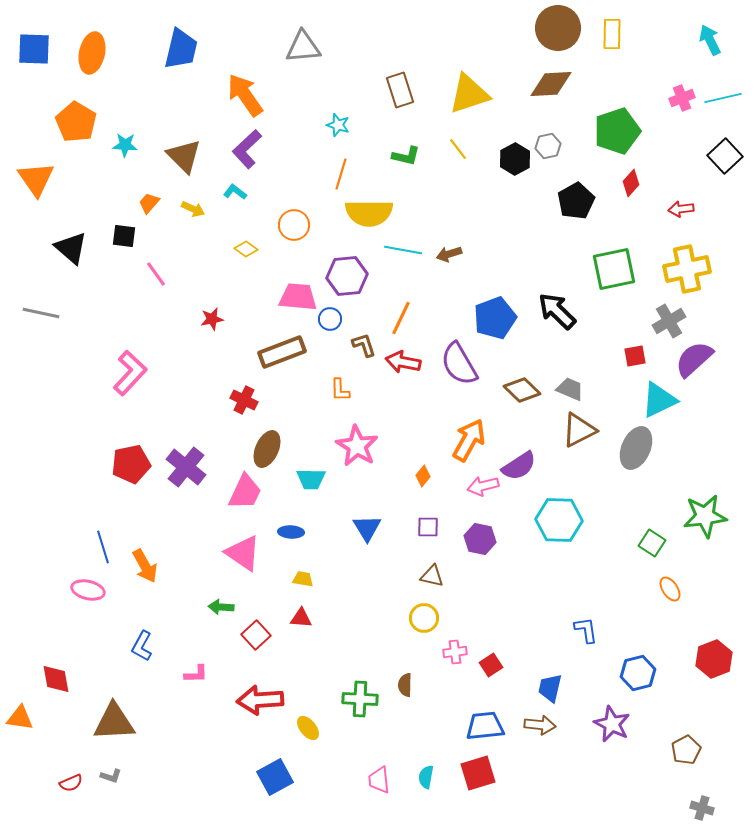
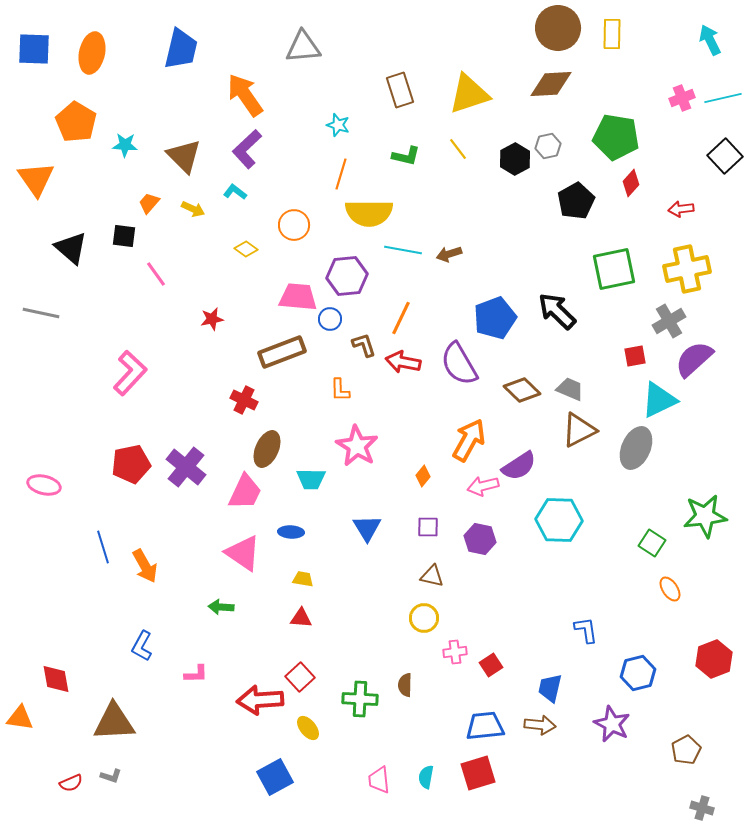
green pentagon at (617, 131): moved 1 px left, 6 px down; rotated 27 degrees clockwise
pink ellipse at (88, 590): moved 44 px left, 105 px up
red square at (256, 635): moved 44 px right, 42 px down
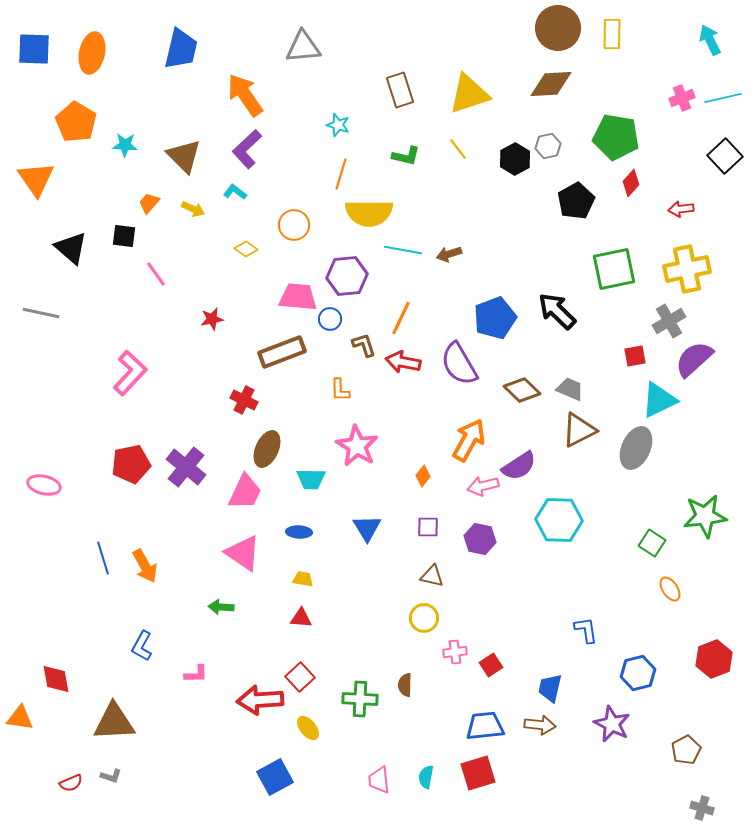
blue ellipse at (291, 532): moved 8 px right
blue line at (103, 547): moved 11 px down
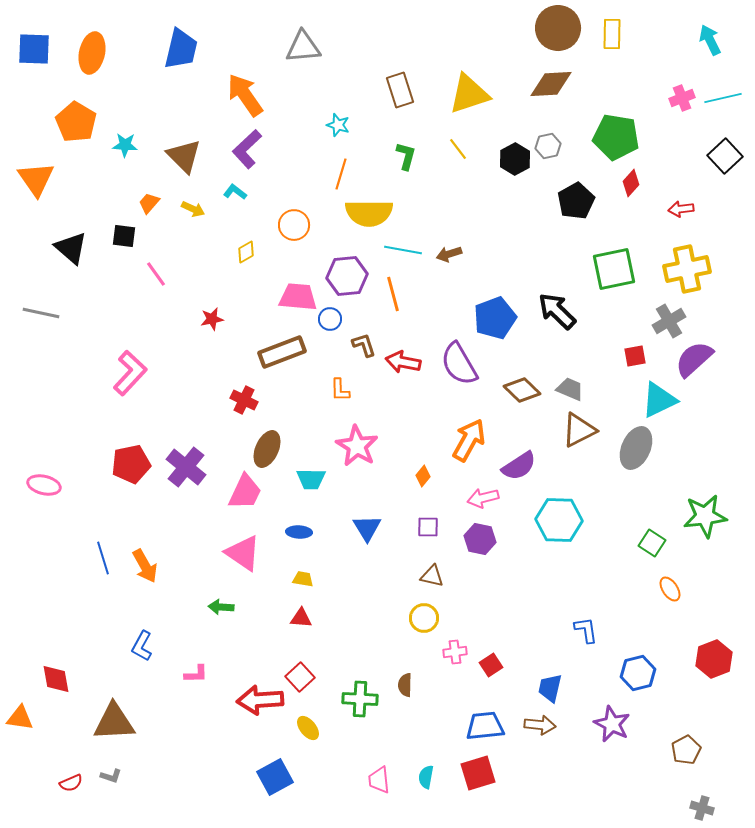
green L-shape at (406, 156): rotated 88 degrees counterclockwise
yellow diamond at (246, 249): moved 3 px down; rotated 65 degrees counterclockwise
orange line at (401, 318): moved 8 px left, 24 px up; rotated 40 degrees counterclockwise
pink arrow at (483, 486): moved 12 px down
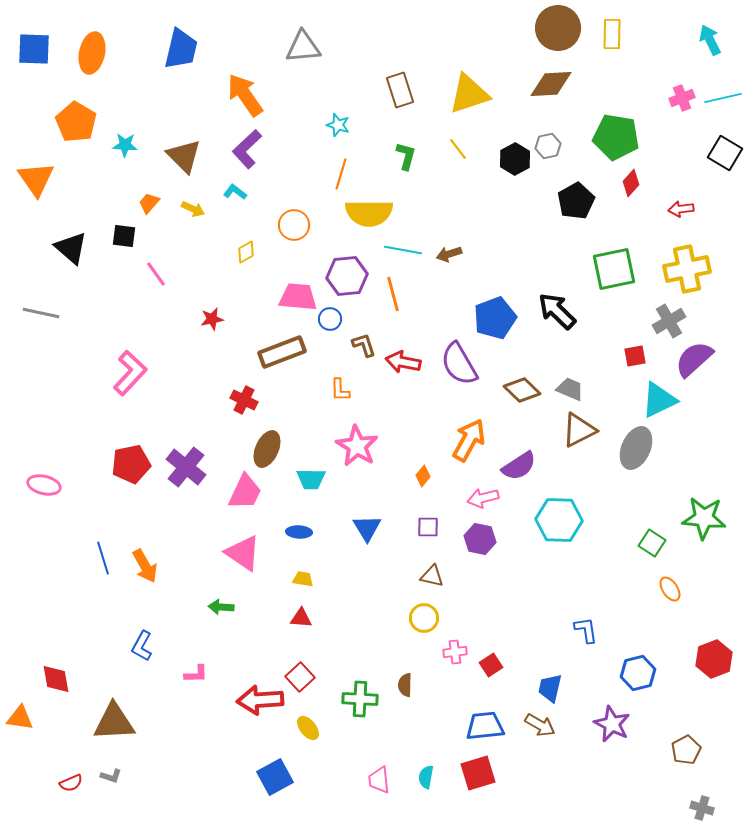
black square at (725, 156): moved 3 px up; rotated 16 degrees counterclockwise
green star at (705, 516): moved 1 px left, 2 px down; rotated 12 degrees clockwise
brown arrow at (540, 725): rotated 24 degrees clockwise
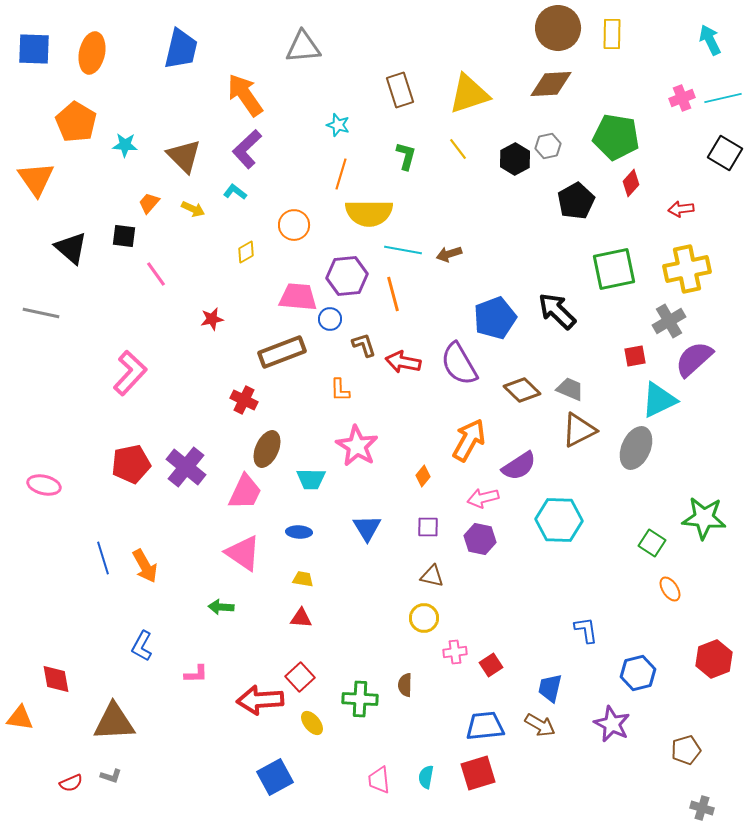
yellow ellipse at (308, 728): moved 4 px right, 5 px up
brown pentagon at (686, 750): rotated 12 degrees clockwise
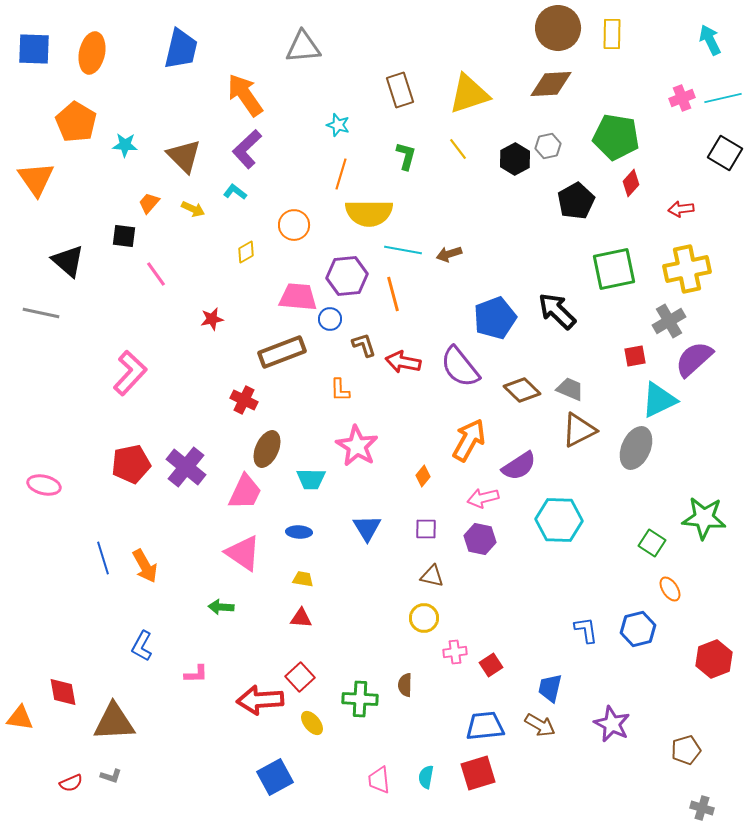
black triangle at (71, 248): moved 3 px left, 13 px down
purple semicircle at (459, 364): moved 1 px right, 3 px down; rotated 9 degrees counterclockwise
purple square at (428, 527): moved 2 px left, 2 px down
blue hexagon at (638, 673): moved 44 px up
red diamond at (56, 679): moved 7 px right, 13 px down
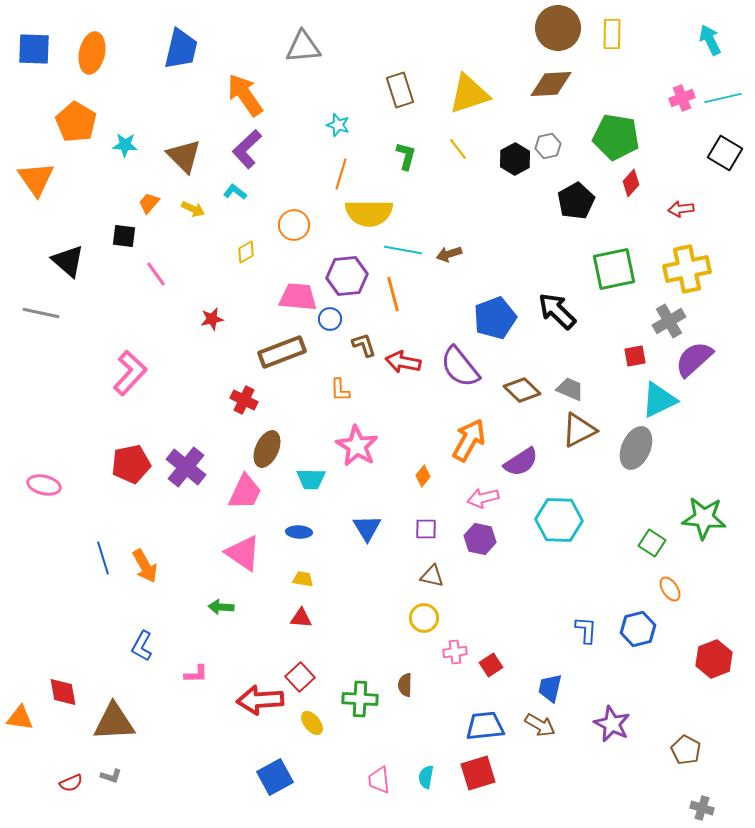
purple semicircle at (519, 466): moved 2 px right, 4 px up
blue L-shape at (586, 630): rotated 12 degrees clockwise
brown pentagon at (686, 750): rotated 28 degrees counterclockwise
